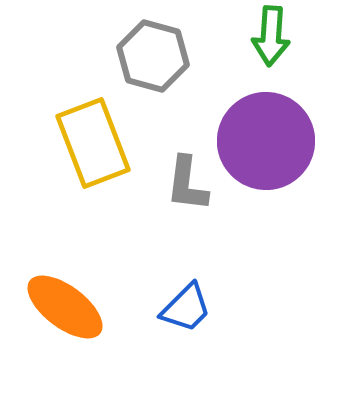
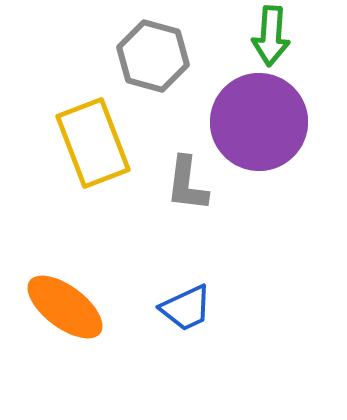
purple circle: moved 7 px left, 19 px up
blue trapezoid: rotated 20 degrees clockwise
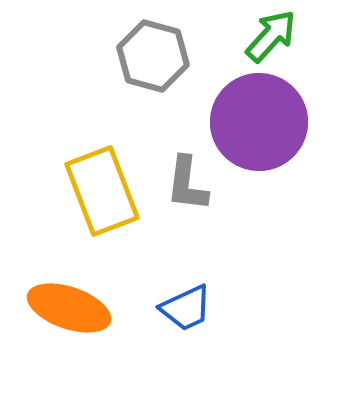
green arrow: rotated 142 degrees counterclockwise
yellow rectangle: moved 9 px right, 48 px down
orange ellipse: moved 4 px right, 1 px down; rotated 18 degrees counterclockwise
